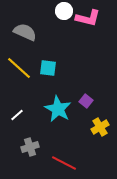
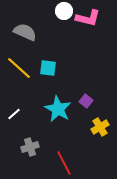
white line: moved 3 px left, 1 px up
red line: rotated 35 degrees clockwise
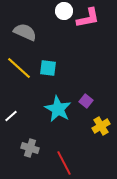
pink L-shape: rotated 25 degrees counterclockwise
white line: moved 3 px left, 2 px down
yellow cross: moved 1 px right, 1 px up
gray cross: moved 1 px down; rotated 36 degrees clockwise
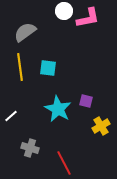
gray semicircle: rotated 60 degrees counterclockwise
yellow line: moved 1 px right, 1 px up; rotated 40 degrees clockwise
purple square: rotated 24 degrees counterclockwise
